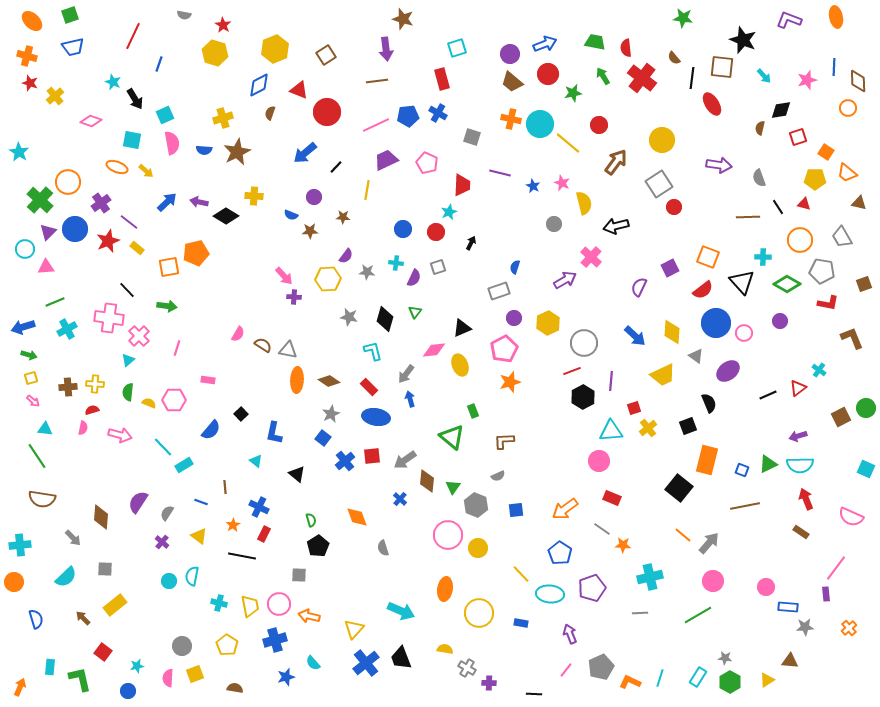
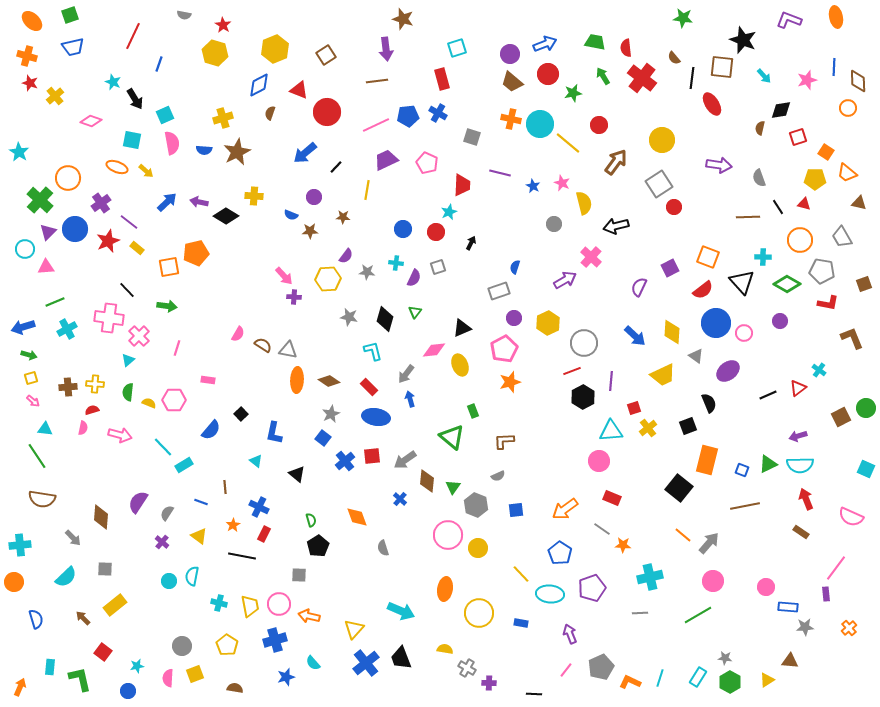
orange circle at (68, 182): moved 4 px up
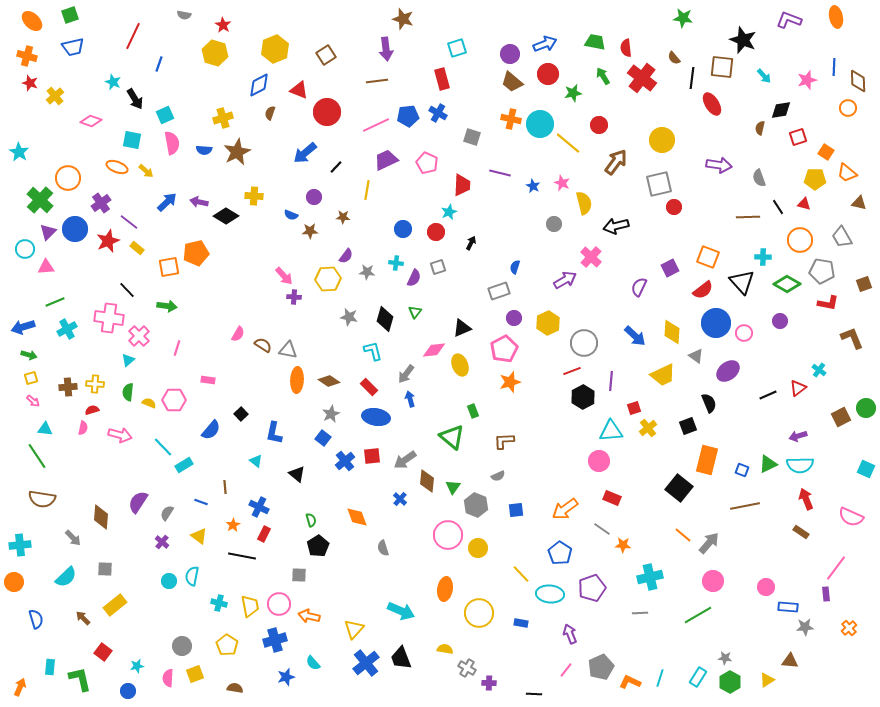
gray square at (659, 184): rotated 20 degrees clockwise
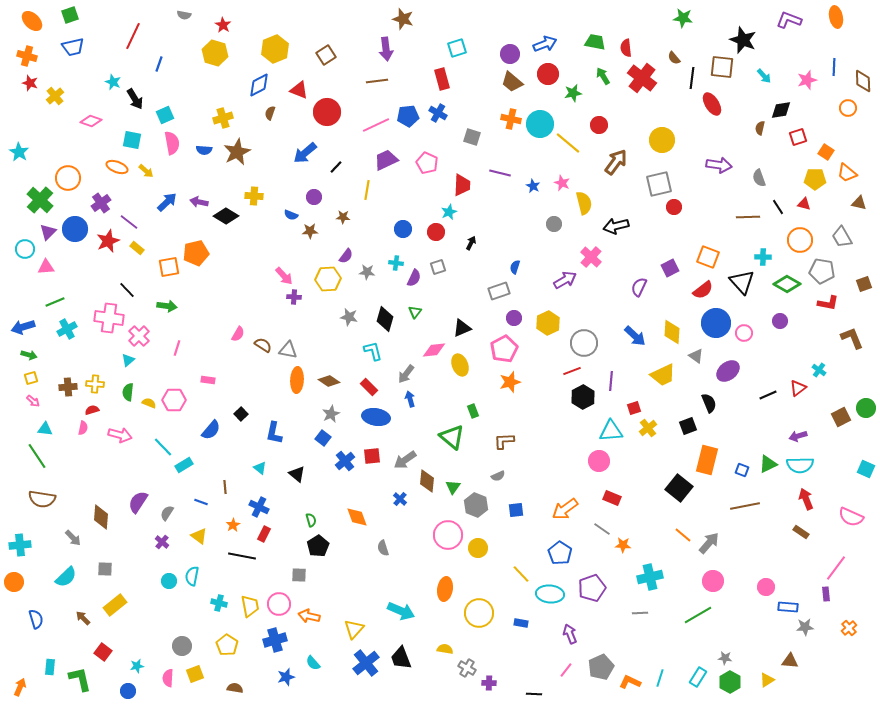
brown diamond at (858, 81): moved 5 px right
cyan triangle at (256, 461): moved 4 px right, 7 px down
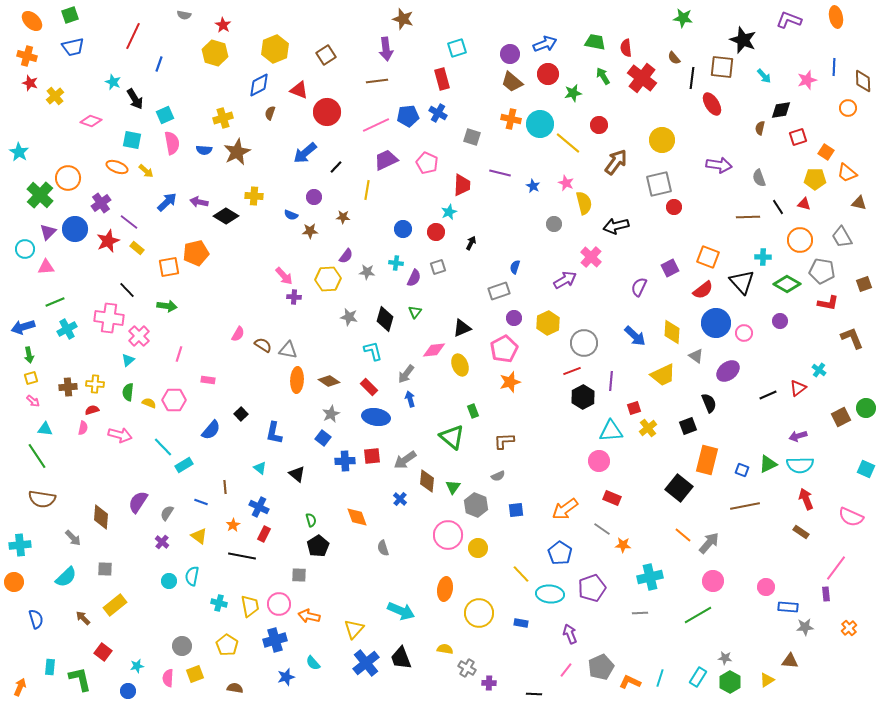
pink star at (562, 183): moved 4 px right
green cross at (40, 200): moved 5 px up
pink line at (177, 348): moved 2 px right, 6 px down
green arrow at (29, 355): rotated 63 degrees clockwise
blue cross at (345, 461): rotated 36 degrees clockwise
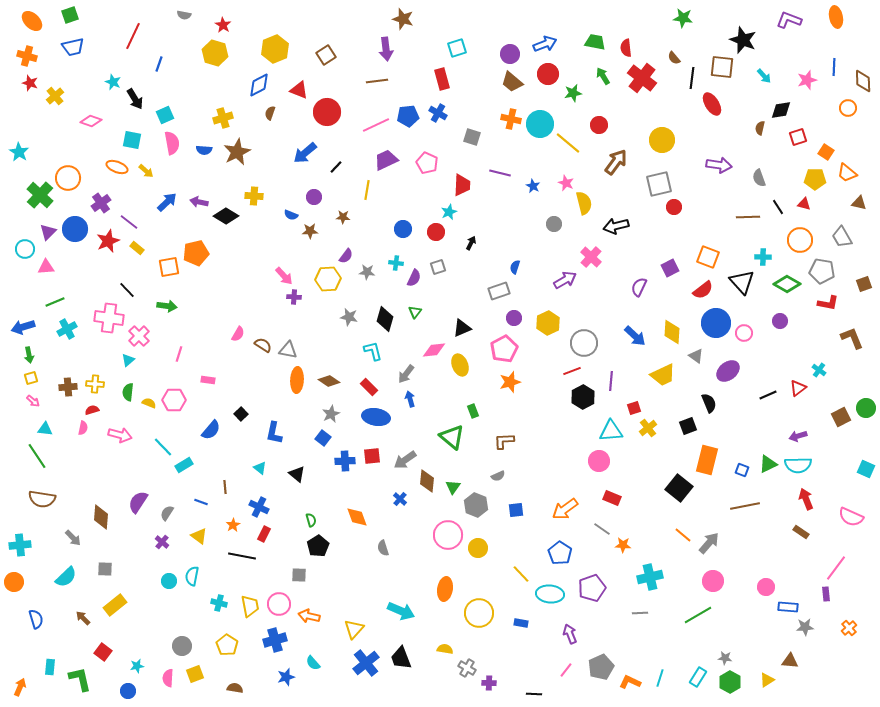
cyan semicircle at (800, 465): moved 2 px left
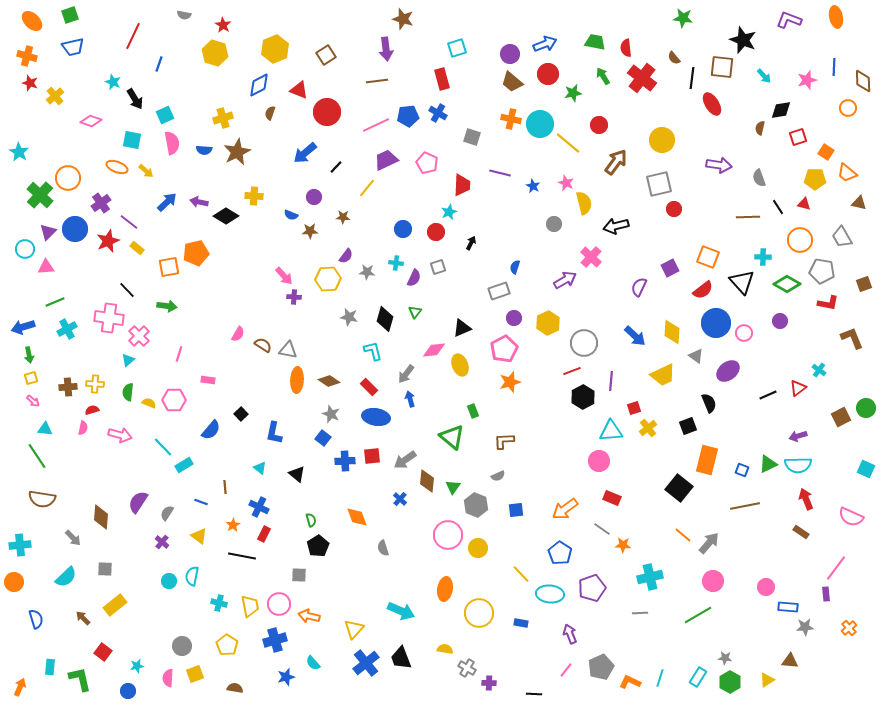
yellow line at (367, 190): moved 2 px up; rotated 30 degrees clockwise
red circle at (674, 207): moved 2 px down
gray star at (331, 414): rotated 24 degrees counterclockwise
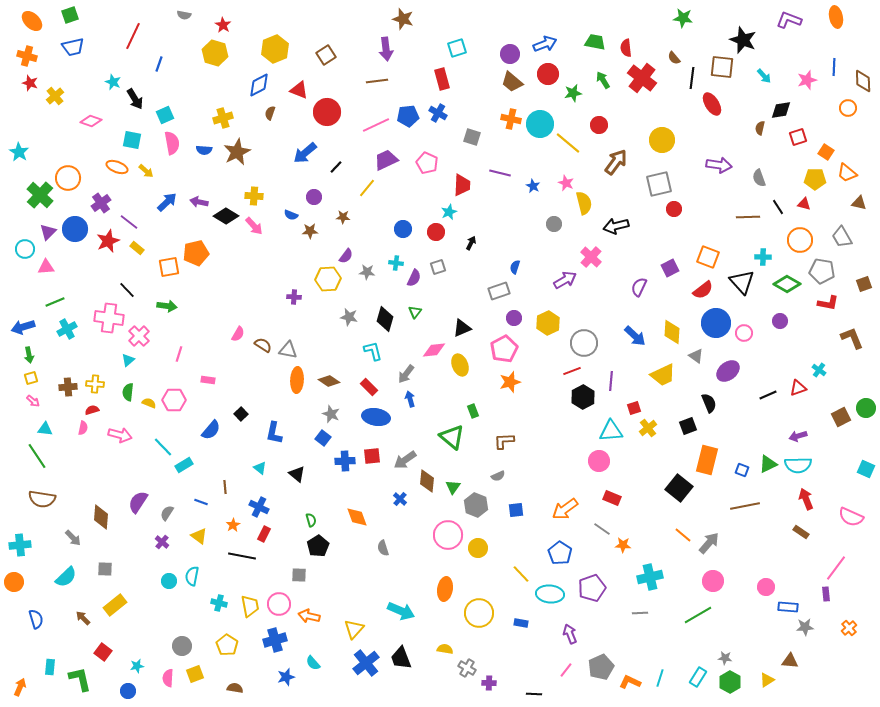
green arrow at (603, 76): moved 4 px down
pink arrow at (284, 276): moved 30 px left, 50 px up
red triangle at (798, 388): rotated 18 degrees clockwise
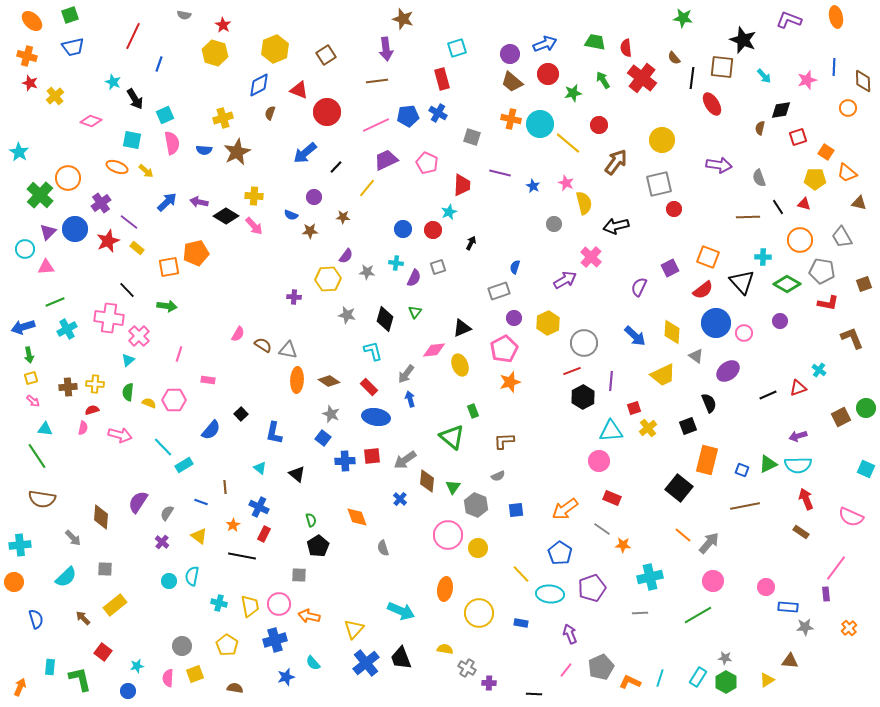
red circle at (436, 232): moved 3 px left, 2 px up
gray star at (349, 317): moved 2 px left, 2 px up
green hexagon at (730, 682): moved 4 px left
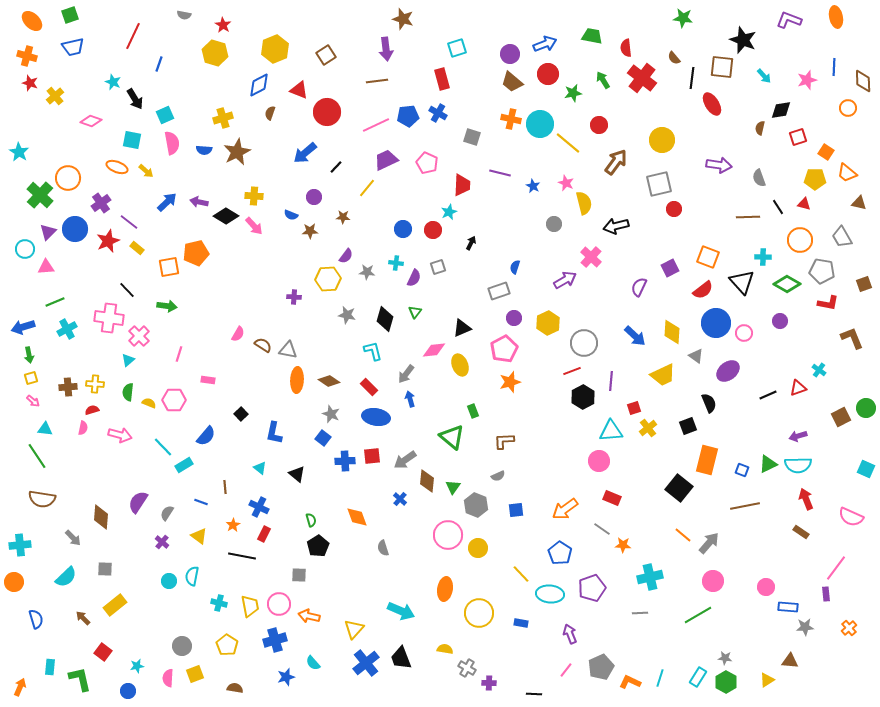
green trapezoid at (595, 42): moved 3 px left, 6 px up
blue semicircle at (211, 430): moved 5 px left, 6 px down
